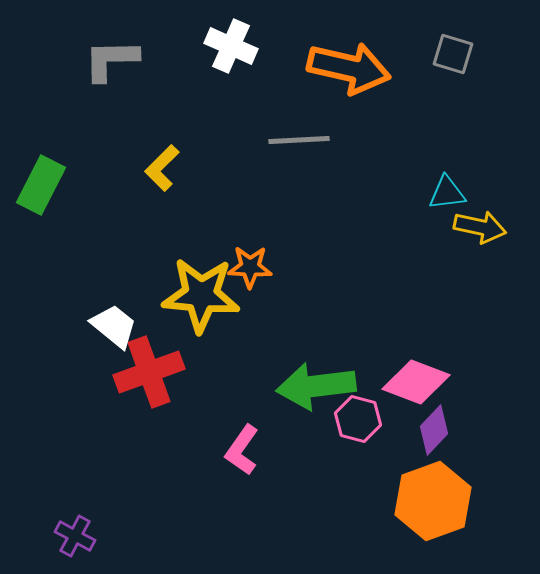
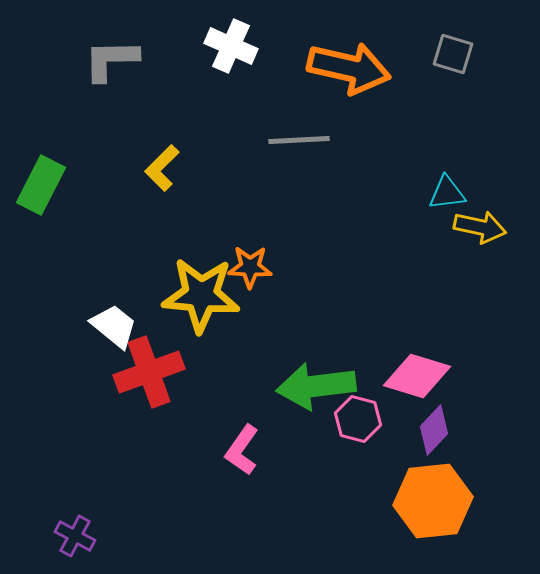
pink diamond: moved 1 px right, 6 px up; rotated 4 degrees counterclockwise
orange hexagon: rotated 14 degrees clockwise
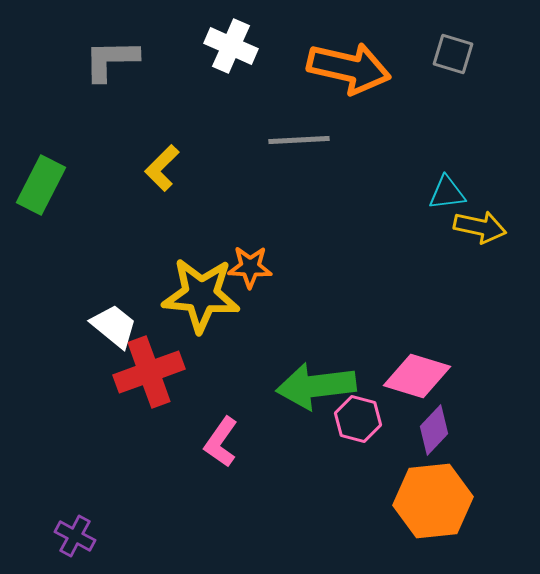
pink L-shape: moved 21 px left, 8 px up
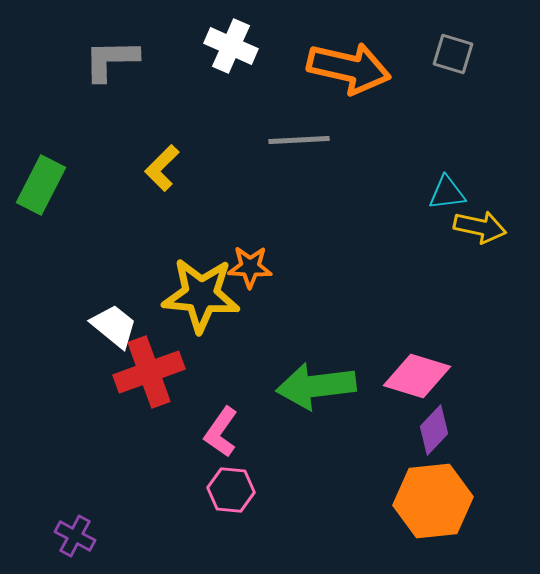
pink hexagon: moved 127 px left, 71 px down; rotated 9 degrees counterclockwise
pink L-shape: moved 10 px up
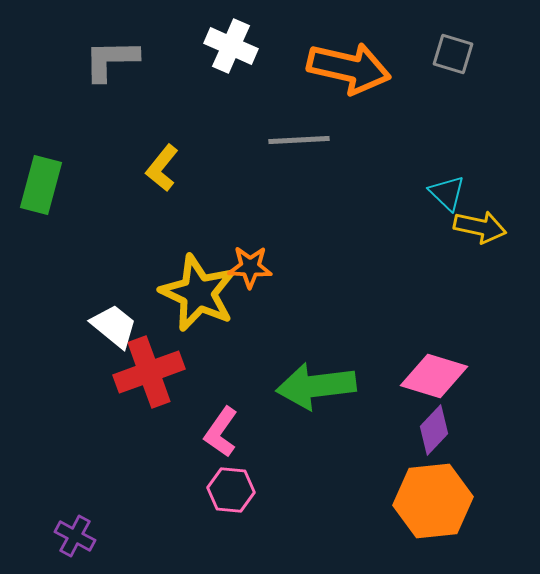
yellow L-shape: rotated 6 degrees counterclockwise
green rectangle: rotated 12 degrees counterclockwise
cyan triangle: rotated 51 degrees clockwise
yellow star: moved 3 px left, 2 px up; rotated 20 degrees clockwise
pink diamond: moved 17 px right
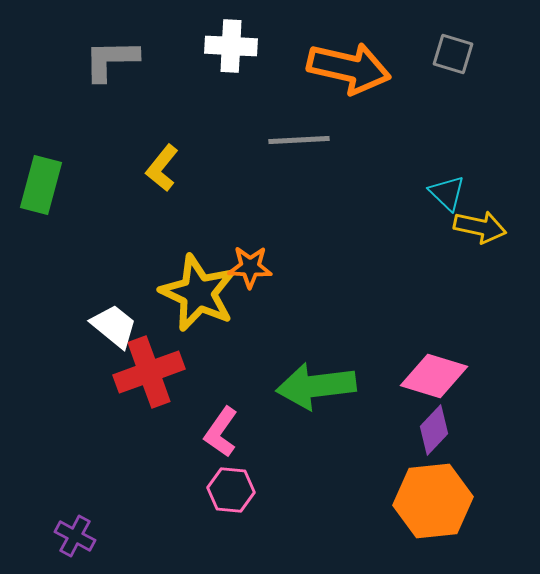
white cross: rotated 21 degrees counterclockwise
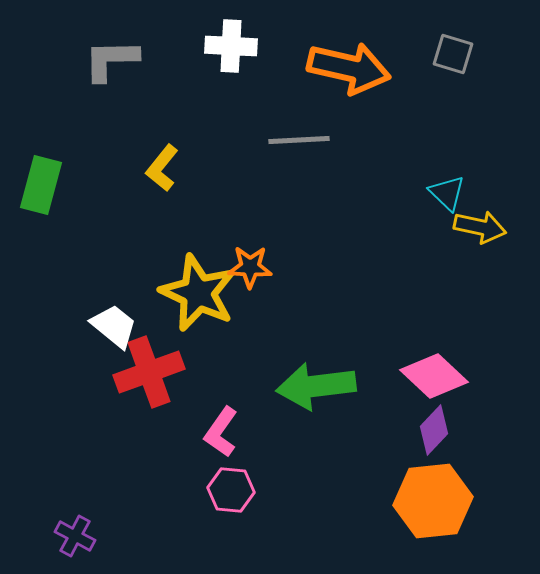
pink diamond: rotated 26 degrees clockwise
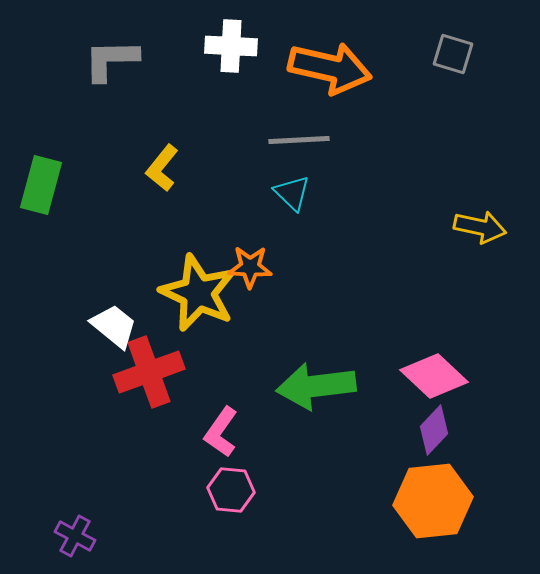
orange arrow: moved 19 px left
cyan triangle: moved 155 px left
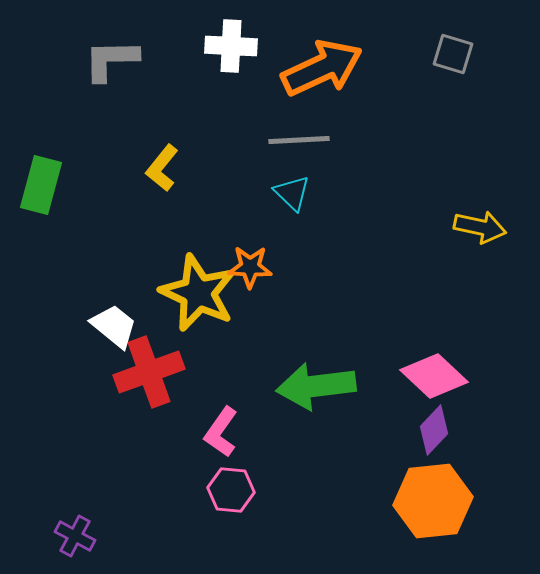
orange arrow: moved 8 px left; rotated 38 degrees counterclockwise
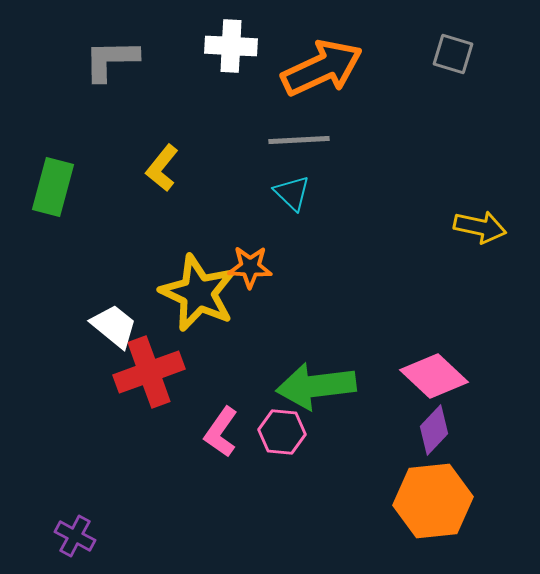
green rectangle: moved 12 px right, 2 px down
pink hexagon: moved 51 px right, 58 px up
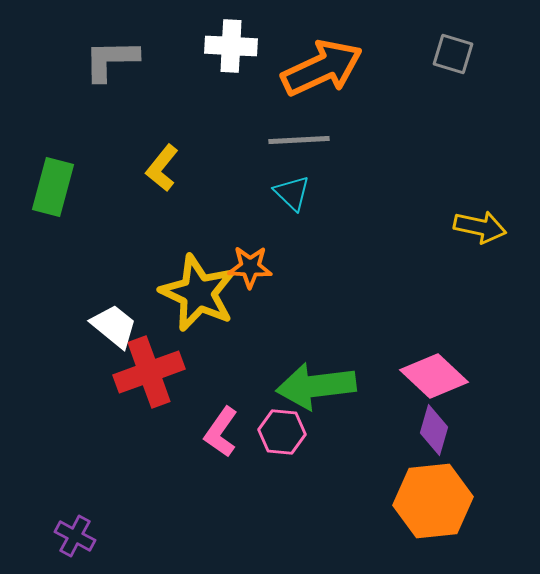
purple diamond: rotated 27 degrees counterclockwise
